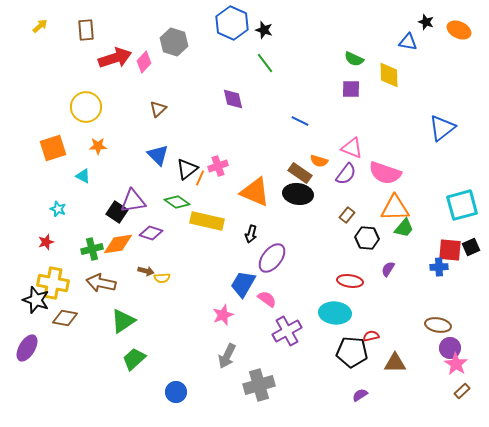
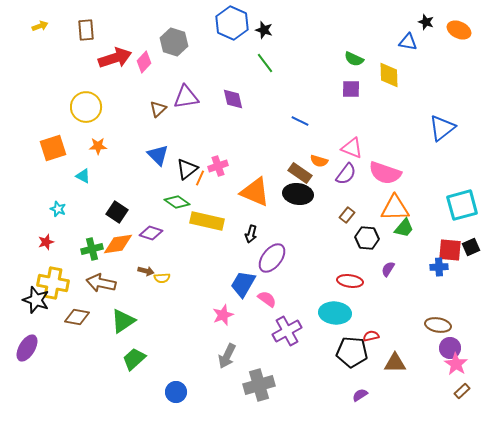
yellow arrow at (40, 26): rotated 21 degrees clockwise
purple triangle at (133, 201): moved 53 px right, 104 px up
brown diamond at (65, 318): moved 12 px right, 1 px up
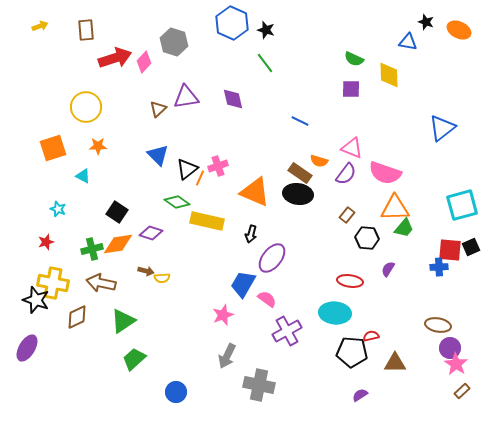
black star at (264, 30): moved 2 px right
brown diamond at (77, 317): rotated 35 degrees counterclockwise
gray cross at (259, 385): rotated 28 degrees clockwise
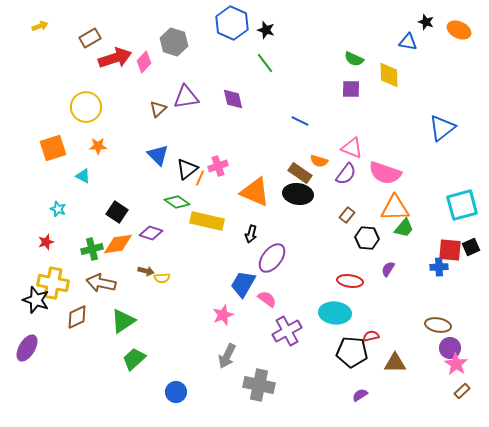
brown rectangle at (86, 30): moved 4 px right, 8 px down; rotated 65 degrees clockwise
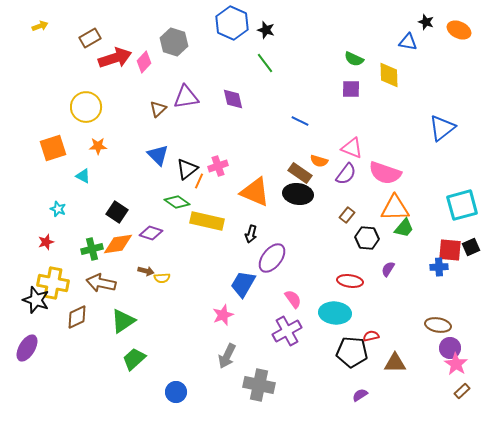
orange line at (200, 178): moved 1 px left, 3 px down
pink semicircle at (267, 299): moved 26 px right; rotated 18 degrees clockwise
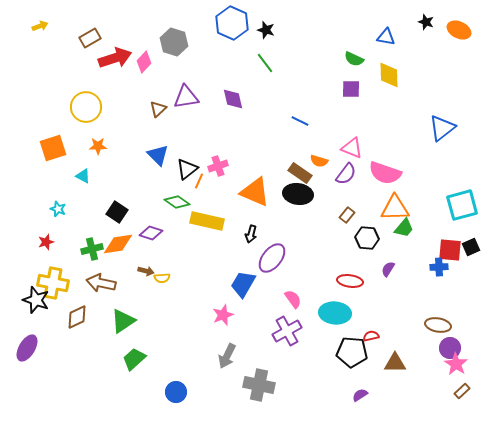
blue triangle at (408, 42): moved 22 px left, 5 px up
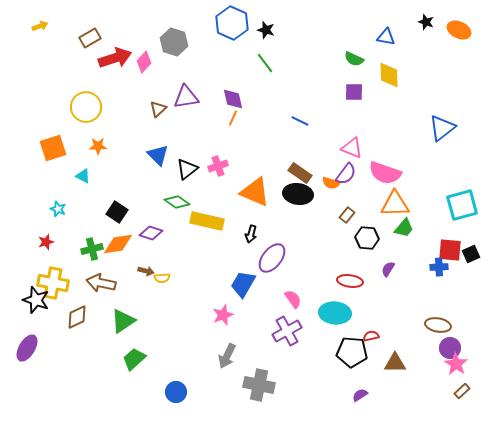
purple square at (351, 89): moved 3 px right, 3 px down
orange semicircle at (319, 161): moved 12 px right, 22 px down
orange line at (199, 181): moved 34 px right, 63 px up
orange triangle at (395, 208): moved 4 px up
black square at (471, 247): moved 7 px down
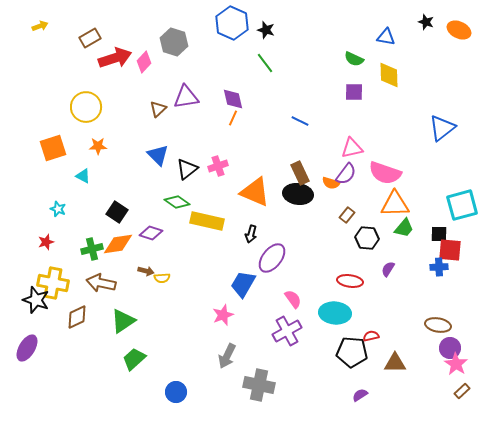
pink triangle at (352, 148): rotated 35 degrees counterclockwise
brown rectangle at (300, 173): rotated 30 degrees clockwise
black square at (471, 254): moved 32 px left, 20 px up; rotated 24 degrees clockwise
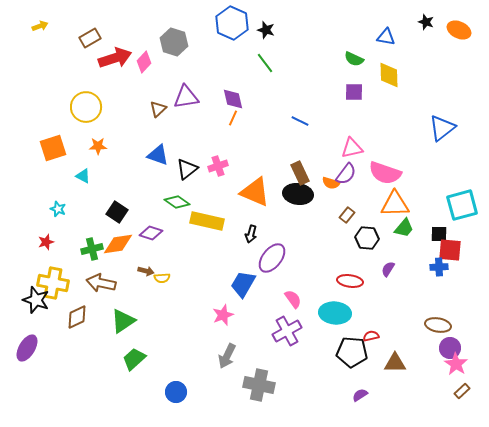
blue triangle at (158, 155): rotated 25 degrees counterclockwise
